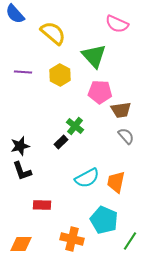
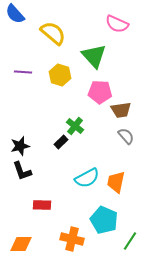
yellow hexagon: rotated 10 degrees counterclockwise
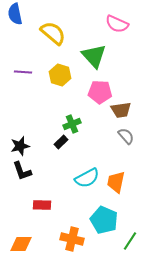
blue semicircle: rotated 30 degrees clockwise
green cross: moved 3 px left, 2 px up; rotated 30 degrees clockwise
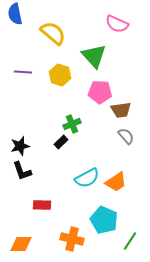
orange trapezoid: rotated 135 degrees counterclockwise
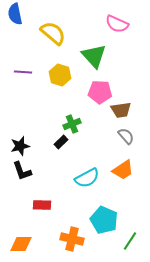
orange trapezoid: moved 7 px right, 12 px up
